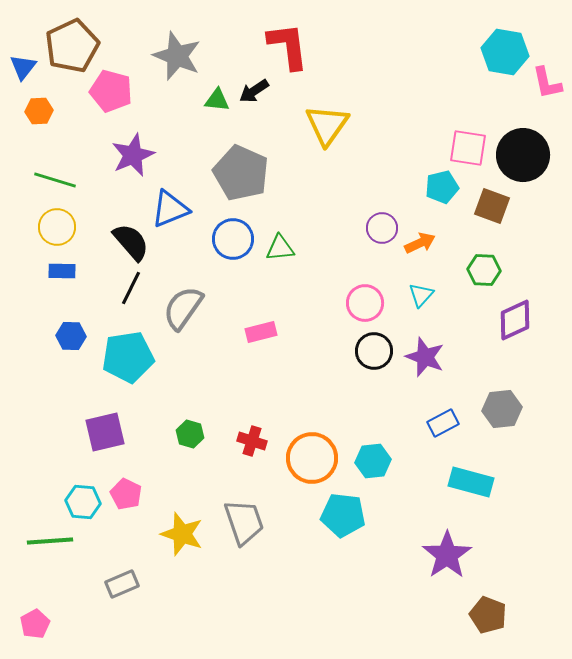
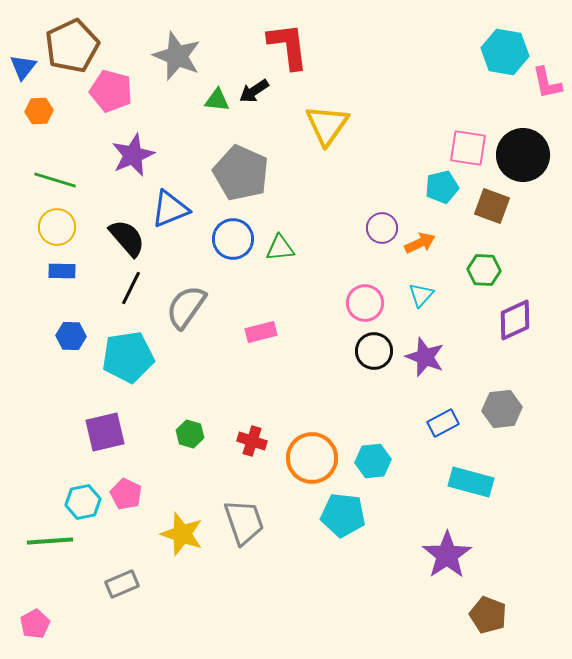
black semicircle at (131, 242): moved 4 px left, 4 px up
gray semicircle at (183, 308): moved 3 px right, 1 px up
cyan hexagon at (83, 502): rotated 16 degrees counterclockwise
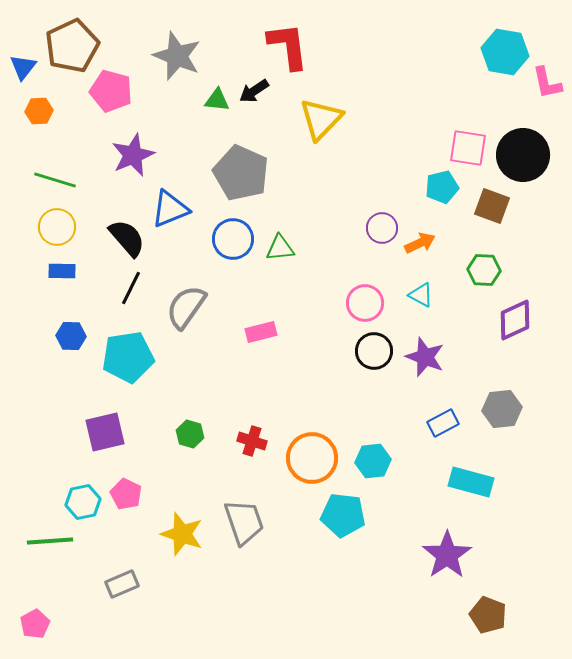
yellow triangle at (327, 125): moved 6 px left, 6 px up; rotated 9 degrees clockwise
cyan triangle at (421, 295): rotated 44 degrees counterclockwise
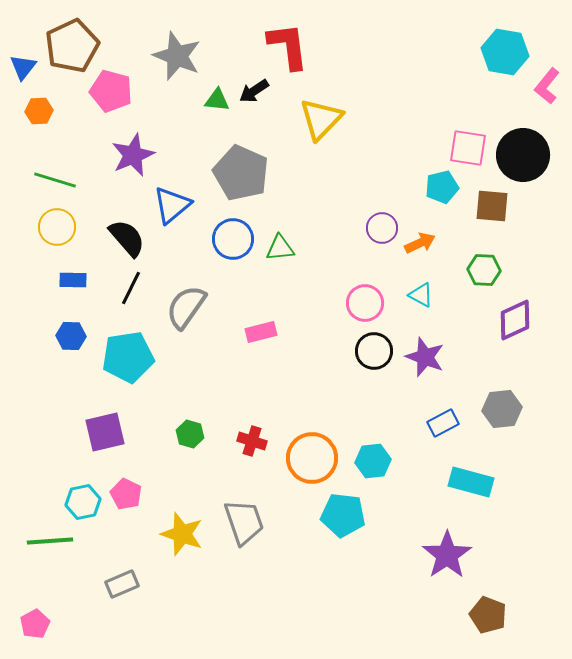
pink L-shape at (547, 83): moved 3 px down; rotated 51 degrees clockwise
brown square at (492, 206): rotated 15 degrees counterclockwise
blue triangle at (170, 209): moved 2 px right, 4 px up; rotated 18 degrees counterclockwise
blue rectangle at (62, 271): moved 11 px right, 9 px down
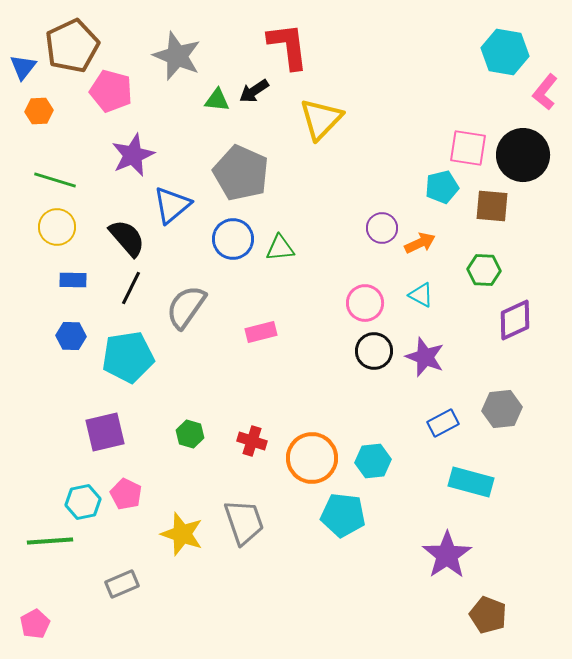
pink L-shape at (547, 86): moved 2 px left, 6 px down
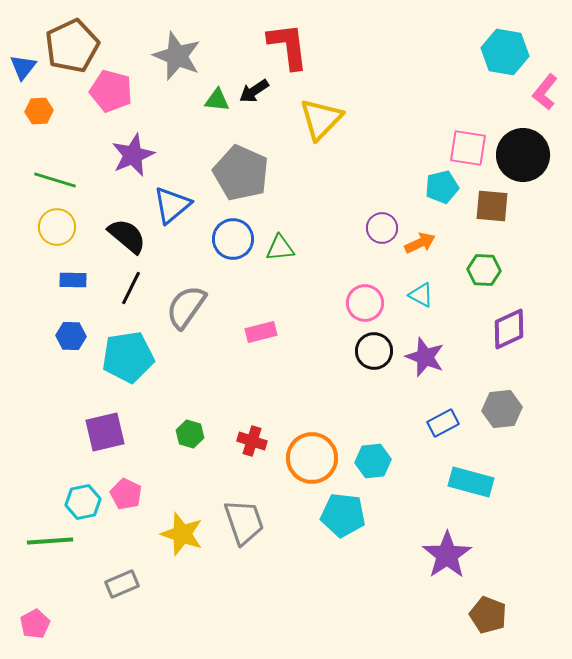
black semicircle at (127, 238): moved 2 px up; rotated 9 degrees counterclockwise
purple diamond at (515, 320): moved 6 px left, 9 px down
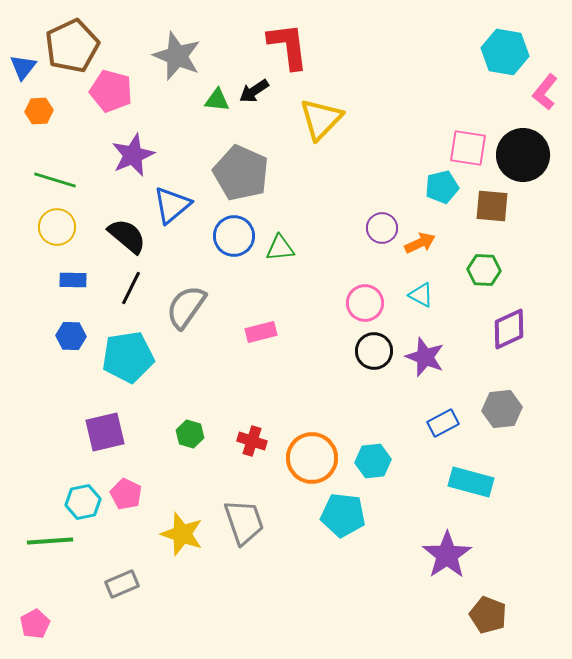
blue circle at (233, 239): moved 1 px right, 3 px up
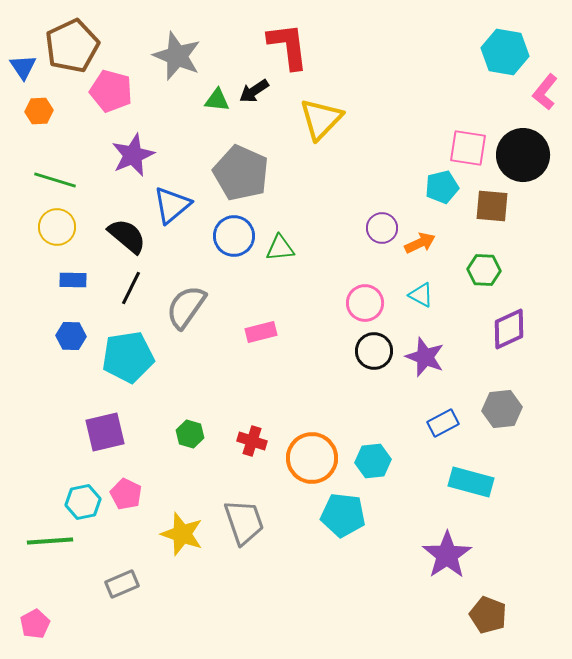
blue triangle at (23, 67): rotated 12 degrees counterclockwise
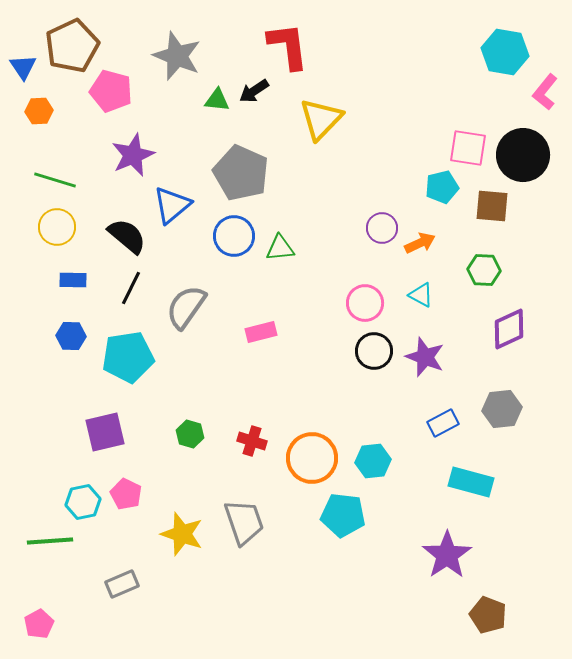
pink pentagon at (35, 624): moved 4 px right
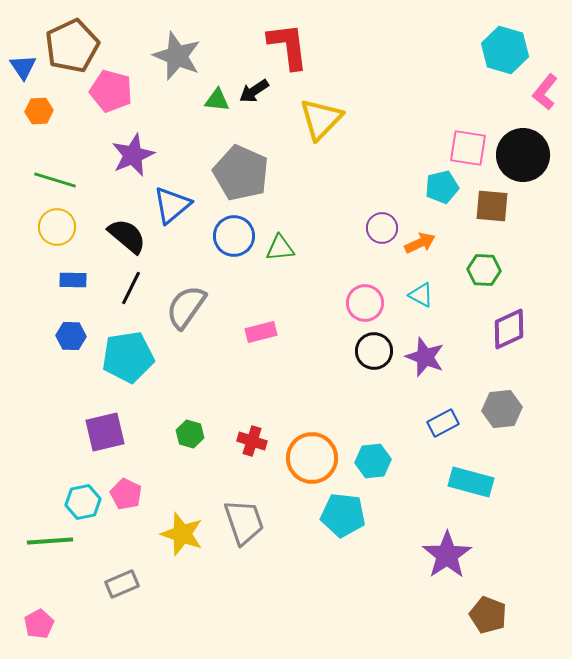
cyan hexagon at (505, 52): moved 2 px up; rotated 6 degrees clockwise
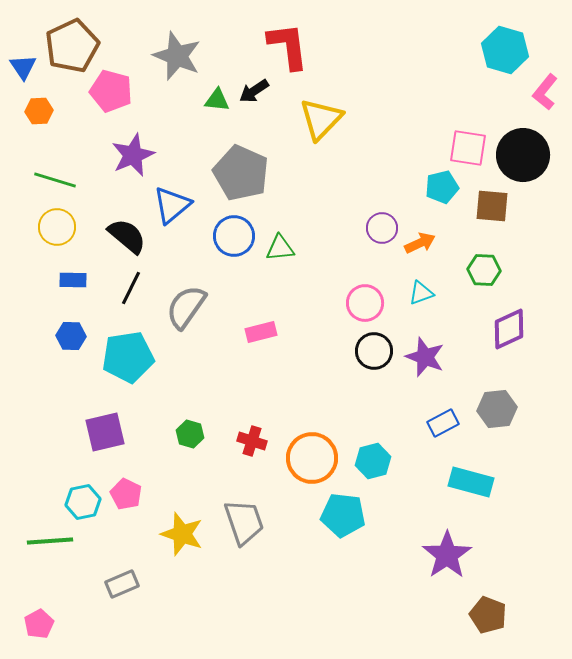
cyan triangle at (421, 295): moved 2 px up; rotated 48 degrees counterclockwise
gray hexagon at (502, 409): moved 5 px left
cyan hexagon at (373, 461): rotated 8 degrees counterclockwise
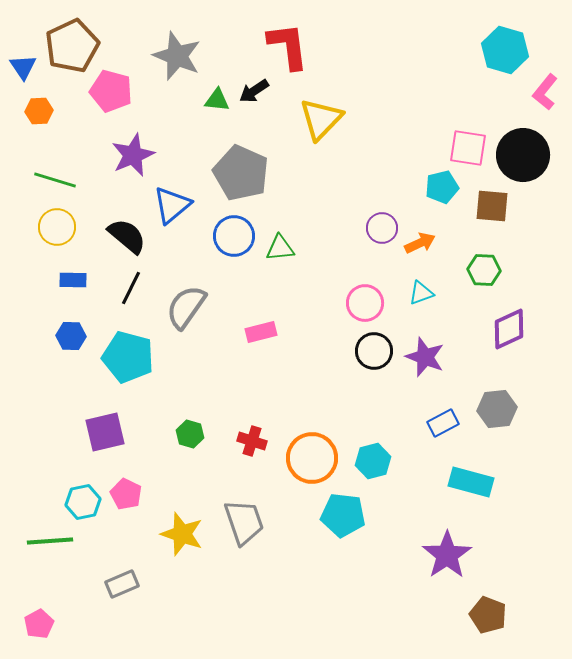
cyan pentagon at (128, 357): rotated 24 degrees clockwise
